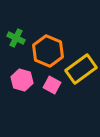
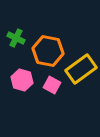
orange hexagon: rotated 12 degrees counterclockwise
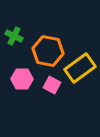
green cross: moved 2 px left, 2 px up
yellow rectangle: moved 1 px left, 1 px up
pink hexagon: moved 1 px up; rotated 15 degrees counterclockwise
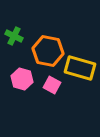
yellow rectangle: rotated 52 degrees clockwise
pink hexagon: rotated 15 degrees clockwise
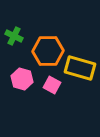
orange hexagon: rotated 12 degrees counterclockwise
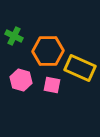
yellow rectangle: rotated 8 degrees clockwise
pink hexagon: moved 1 px left, 1 px down
pink square: rotated 18 degrees counterclockwise
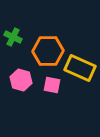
green cross: moved 1 px left, 1 px down
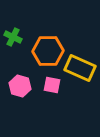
pink hexagon: moved 1 px left, 6 px down
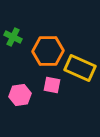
pink hexagon: moved 9 px down; rotated 25 degrees counterclockwise
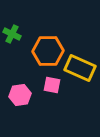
green cross: moved 1 px left, 3 px up
